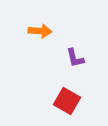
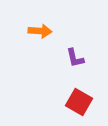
red square: moved 12 px right, 1 px down
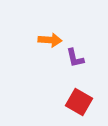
orange arrow: moved 10 px right, 9 px down
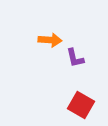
red square: moved 2 px right, 3 px down
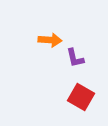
red square: moved 8 px up
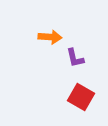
orange arrow: moved 3 px up
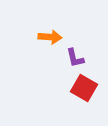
red square: moved 3 px right, 9 px up
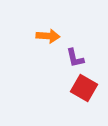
orange arrow: moved 2 px left, 1 px up
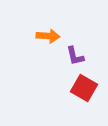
purple L-shape: moved 2 px up
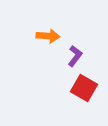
purple L-shape: rotated 130 degrees counterclockwise
